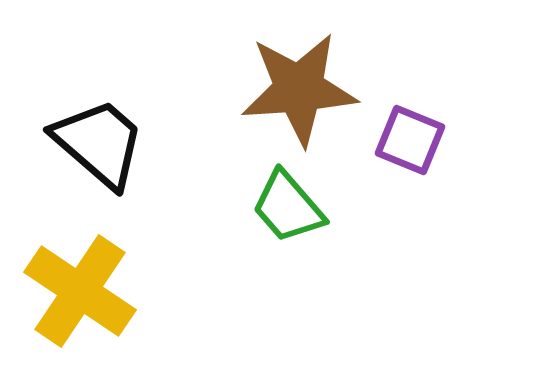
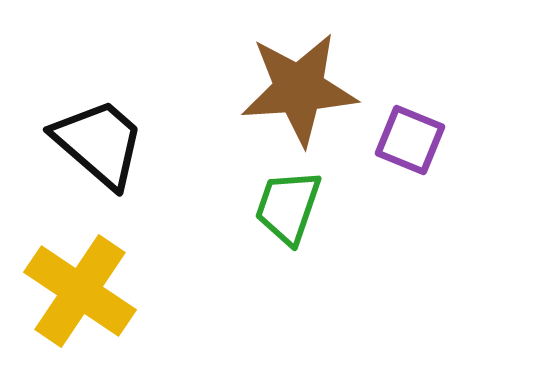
green trapezoid: rotated 60 degrees clockwise
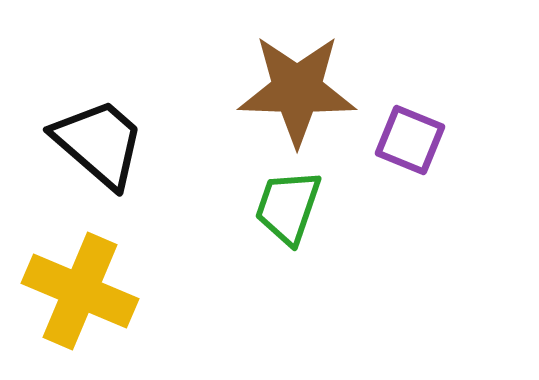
brown star: moved 2 px left, 1 px down; rotated 6 degrees clockwise
yellow cross: rotated 11 degrees counterclockwise
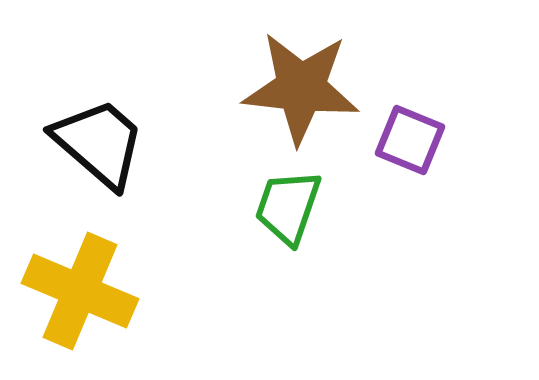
brown star: moved 4 px right, 2 px up; rotated 4 degrees clockwise
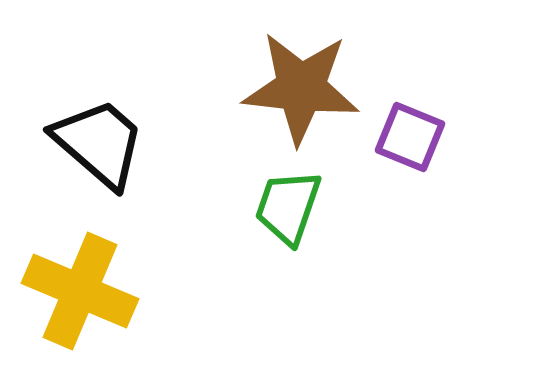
purple square: moved 3 px up
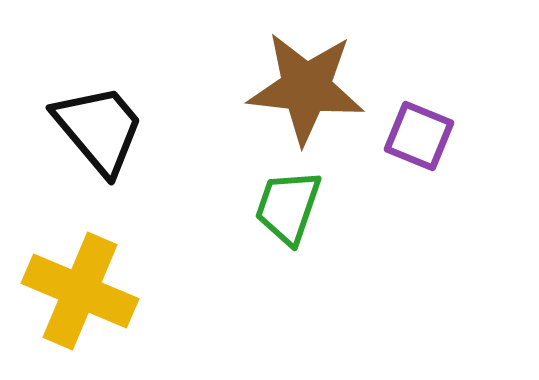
brown star: moved 5 px right
purple square: moved 9 px right, 1 px up
black trapezoid: moved 14 px up; rotated 9 degrees clockwise
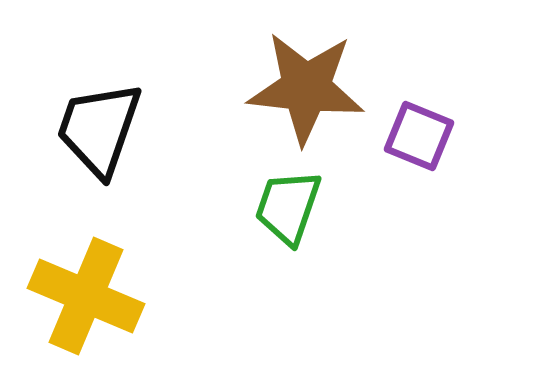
black trapezoid: rotated 121 degrees counterclockwise
yellow cross: moved 6 px right, 5 px down
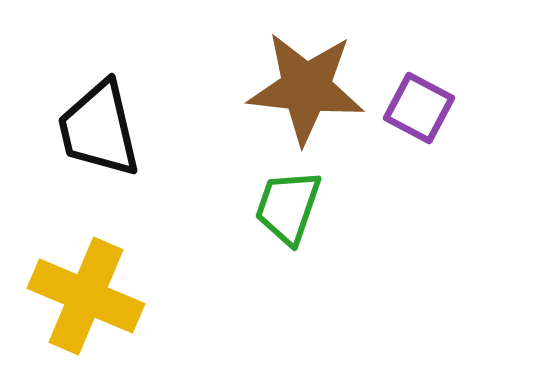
black trapezoid: rotated 32 degrees counterclockwise
purple square: moved 28 px up; rotated 6 degrees clockwise
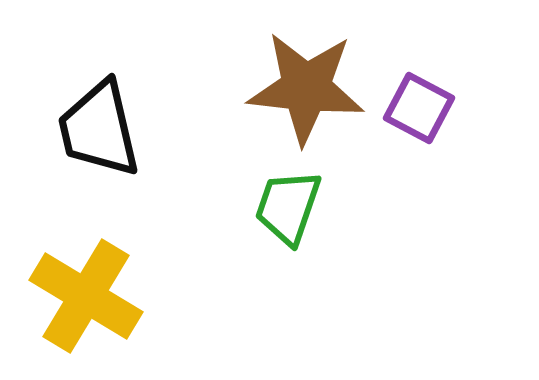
yellow cross: rotated 8 degrees clockwise
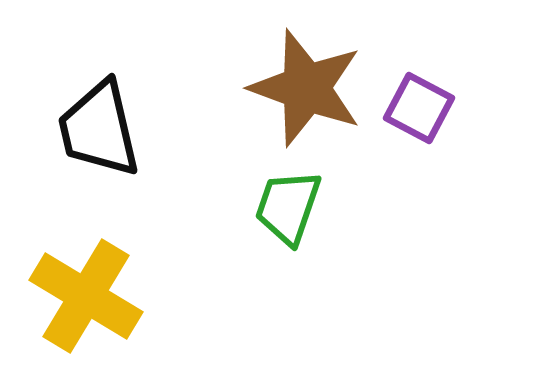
brown star: rotated 14 degrees clockwise
